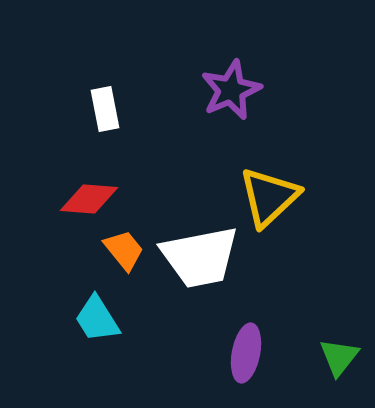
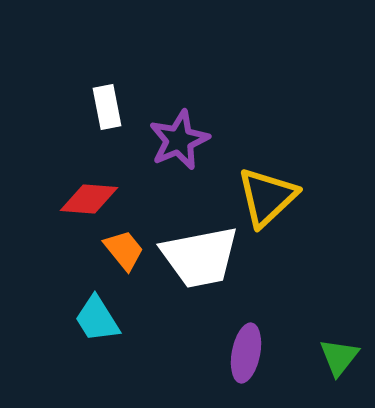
purple star: moved 52 px left, 50 px down
white rectangle: moved 2 px right, 2 px up
yellow triangle: moved 2 px left
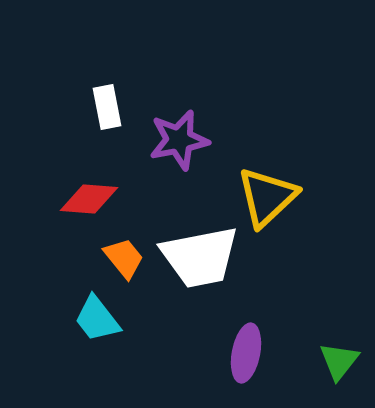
purple star: rotated 12 degrees clockwise
orange trapezoid: moved 8 px down
cyan trapezoid: rotated 6 degrees counterclockwise
green triangle: moved 4 px down
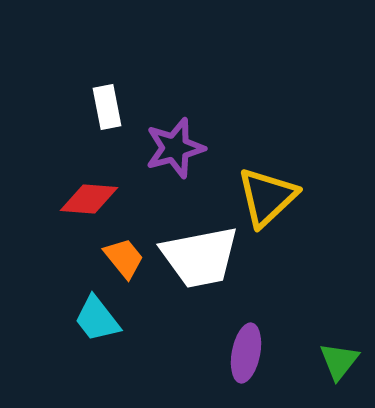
purple star: moved 4 px left, 8 px down; rotated 4 degrees counterclockwise
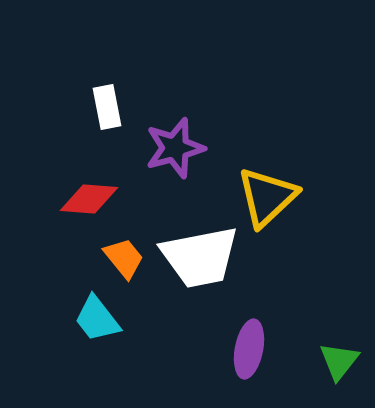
purple ellipse: moved 3 px right, 4 px up
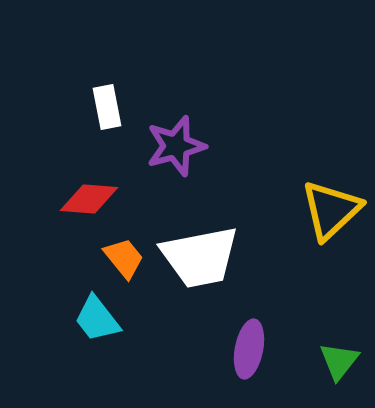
purple star: moved 1 px right, 2 px up
yellow triangle: moved 64 px right, 13 px down
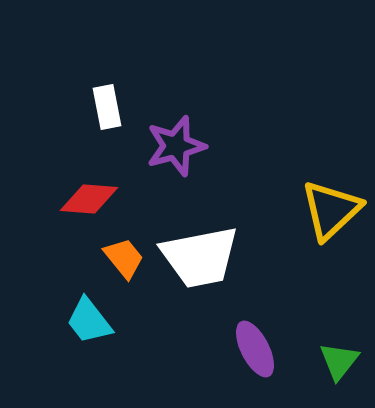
cyan trapezoid: moved 8 px left, 2 px down
purple ellipse: moved 6 px right; rotated 38 degrees counterclockwise
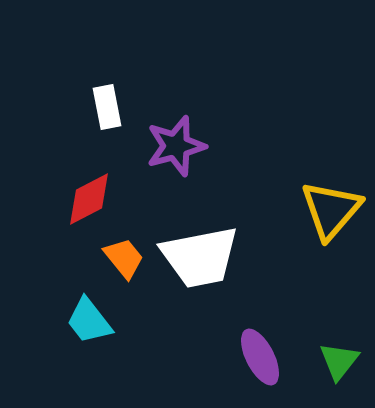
red diamond: rotated 32 degrees counterclockwise
yellow triangle: rotated 6 degrees counterclockwise
purple ellipse: moved 5 px right, 8 px down
